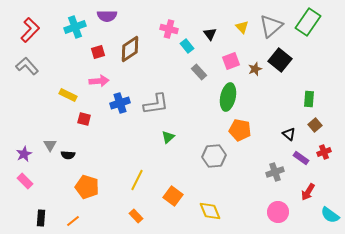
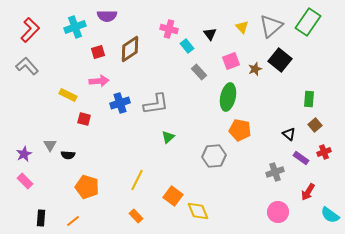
yellow diamond at (210, 211): moved 12 px left
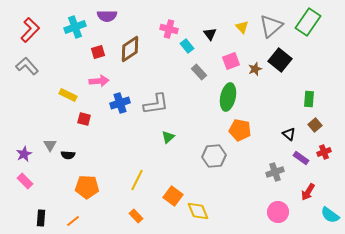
orange pentagon at (87, 187): rotated 15 degrees counterclockwise
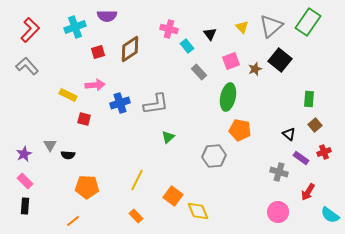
pink arrow at (99, 81): moved 4 px left, 4 px down
gray cross at (275, 172): moved 4 px right; rotated 36 degrees clockwise
black rectangle at (41, 218): moved 16 px left, 12 px up
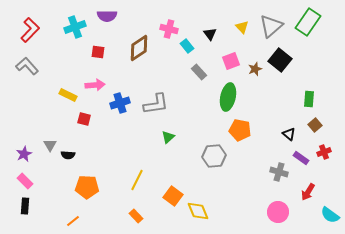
brown diamond at (130, 49): moved 9 px right, 1 px up
red square at (98, 52): rotated 24 degrees clockwise
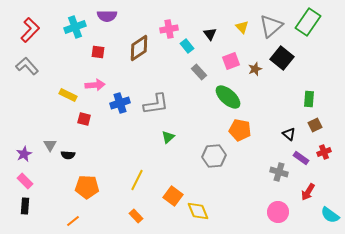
pink cross at (169, 29): rotated 24 degrees counterclockwise
black square at (280, 60): moved 2 px right, 2 px up
green ellipse at (228, 97): rotated 60 degrees counterclockwise
brown square at (315, 125): rotated 16 degrees clockwise
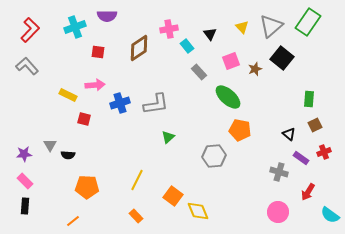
purple star at (24, 154): rotated 21 degrees clockwise
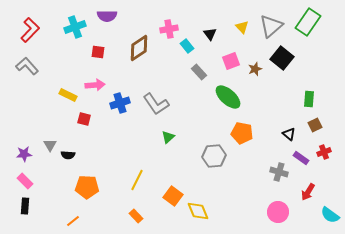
gray L-shape at (156, 104): rotated 64 degrees clockwise
orange pentagon at (240, 130): moved 2 px right, 3 px down
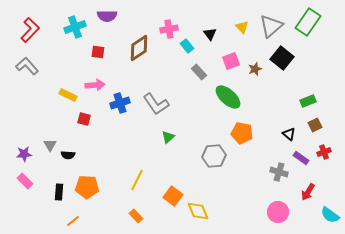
green rectangle at (309, 99): moved 1 px left, 2 px down; rotated 63 degrees clockwise
black rectangle at (25, 206): moved 34 px right, 14 px up
